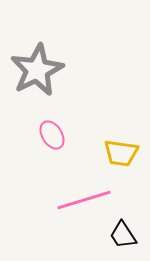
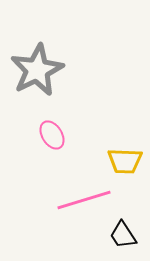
yellow trapezoid: moved 4 px right, 8 px down; rotated 6 degrees counterclockwise
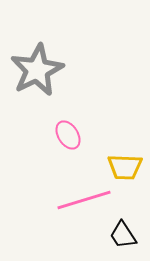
pink ellipse: moved 16 px right
yellow trapezoid: moved 6 px down
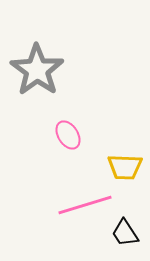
gray star: rotated 10 degrees counterclockwise
pink line: moved 1 px right, 5 px down
black trapezoid: moved 2 px right, 2 px up
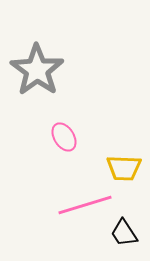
pink ellipse: moved 4 px left, 2 px down
yellow trapezoid: moved 1 px left, 1 px down
black trapezoid: moved 1 px left
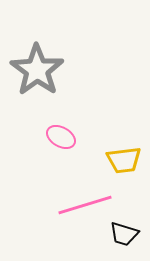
pink ellipse: moved 3 px left; rotated 28 degrees counterclockwise
yellow trapezoid: moved 8 px up; rotated 9 degrees counterclockwise
black trapezoid: moved 1 px down; rotated 40 degrees counterclockwise
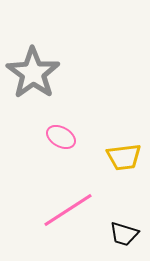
gray star: moved 4 px left, 3 px down
yellow trapezoid: moved 3 px up
pink line: moved 17 px left, 5 px down; rotated 16 degrees counterclockwise
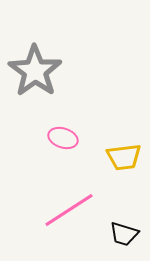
gray star: moved 2 px right, 2 px up
pink ellipse: moved 2 px right, 1 px down; rotated 12 degrees counterclockwise
pink line: moved 1 px right
